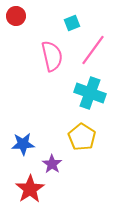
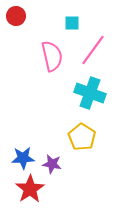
cyan square: rotated 21 degrees clockwise
blue star: moved 14 px down
purple star: rotated 24 degrees counterclockwise
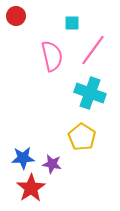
red star: moved 1 px right, 1 px up
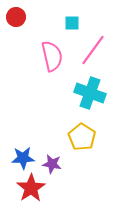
red circle: moved 1 px down
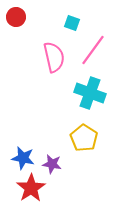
cyan square: rotated 21 degrees clockwise
pink semicircle: moved 2 px right, 1 px down
yellow pentagon: moved 2 px right, 1 px down
blue star: rotated 15 degrees clockwise
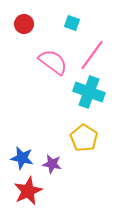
red circle: moved 8 px right, 7 px down
pink line: moved 1 px left, 5 px down
pink semicircle: moved 1 px left, 5 px down; rotated 40 degrees counterclockwise
cyan cross: moved 1 px left, 1 px up
blue star: moved 1 px left
red star: moved 3 px left, 3 px down; rotated 8 degrees clockwise
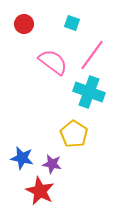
yellow pentagon: moved 10 px left, 4 px up
red star: moved 12 px right; rotated 20 degrees counterclockwise
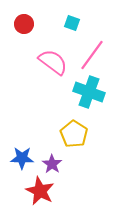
blue star: rotated 10 degrees counterclockwise
purple star: rotated 24 degrees clockwise
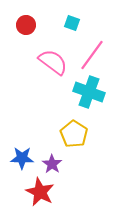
red circle: moved 2 px right, 1 px down
red star: moved 1 px down
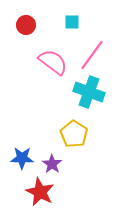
cyan square: moved 1 px up; rotated 21 degrees counterclockwise
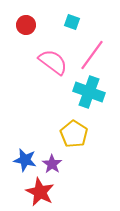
cyan square: rotated 21 degrees clockwise
blue star: moved 3 px right, 2 px down; rotated 10 degrees clockwise
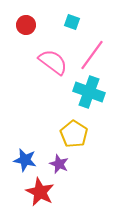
purple star: moved 7 px right; rotated 12 degrees counterclockwise
